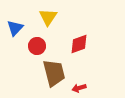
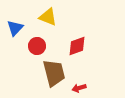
yellow triangle: rotated 42 degrees counterclockwise
red diamond: moved 2 px left, 2 px down
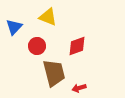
blue triangle: moved 1 px left, 1 px up
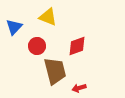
brown trapezoid: moved 1 px right, 2 px up
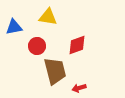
yellow triangle: rotated 12 degrees counterclockwise
blue triangle: rotated 36 degrees clockwise
red diamond: moved 1 px up
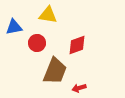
yellow triangle: moved 2 px up
red circle: moved 3 px up
brown trapezoid: rotated 36 degrees clockwise
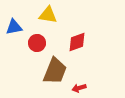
red diamond: moved 3 px up
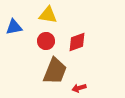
red circle: moved 9 px right, 2 px up
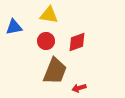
yellow triangle: moved 1 px right
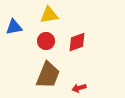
yellow triangle: rotated 18 degrees counterclockwise
brown trapezoid: moved 7 px left, 4 px down
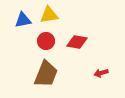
blue triangle: moved 9 px right, 7 px up
red diamond: rotated 30 degrees clockwise
brown trapezoid: moved 2 px left, 1 px up
red arrow: moved 22 px right, 15 px up
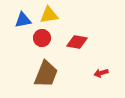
red circle: moved 4 px left, 3 px up
